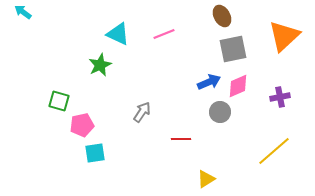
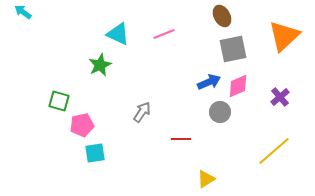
purple cross: rotated 30 degrees counterclockwise
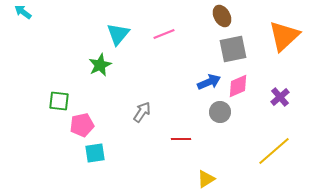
cyan triangle: rotated 45 degrees clockwise
green square: rotated 10 degrees counterclockwise
